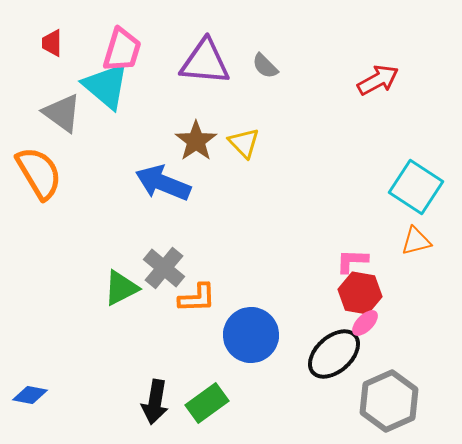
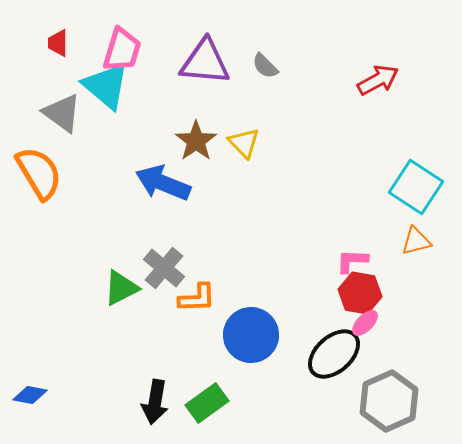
red trapezoid: moved 6 px right
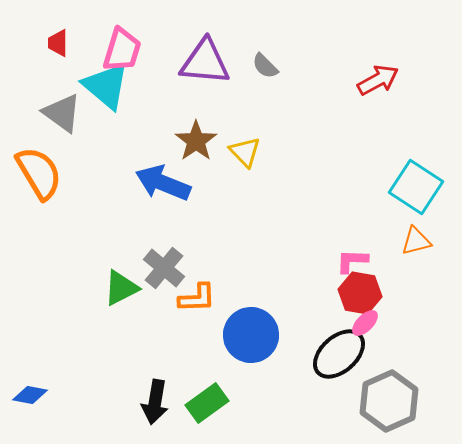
yellow triangle: moved 1 px right, 9 px down
black ellipse: moved 5 px right
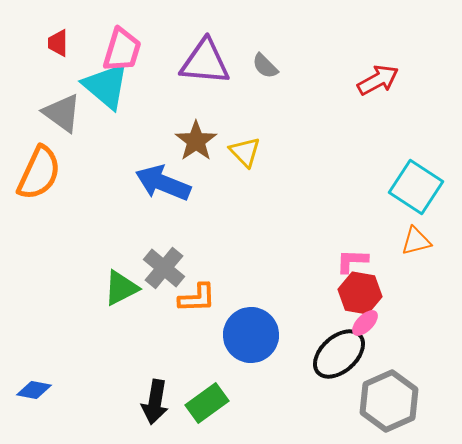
orange semicircle: rotated 56 degrees clockwise
blue diamond: moved 4 px right, 5 px up
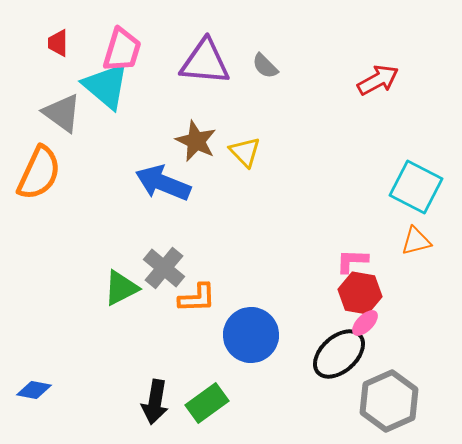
brown star: rotated 12 degrees counterclockwise
cyan square: rotated 6 degrees counterclockwise
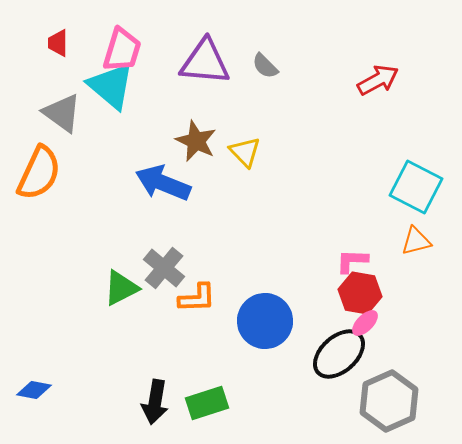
cyan triangle: moved 5 px right
blue circle: moved 14 px right, 14 px up
green rectangle: rotated 18 degrees clockwise
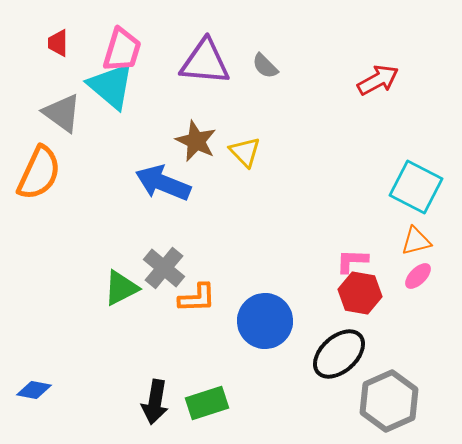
pink ellipse: moved 53 px right, 47 px up
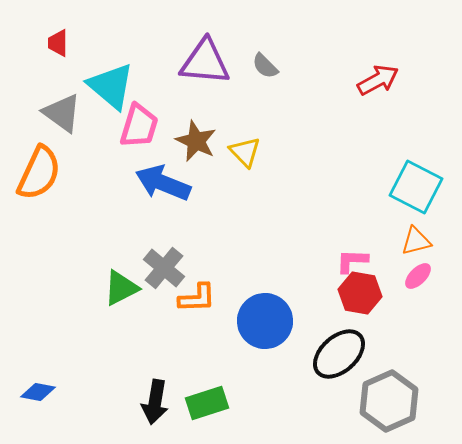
pink trapezoid: moved 17 px right, 76 px down
blue diamond: moved 4 px right, 2 px down
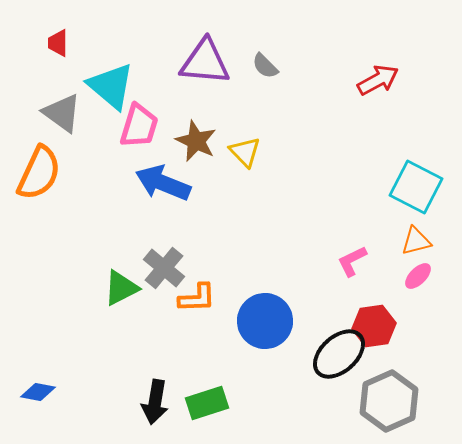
pink L-shape: rotated 28 degrees counterclockwise
red hexagon: moved 14 px right, 33 px down; rotated 18 degrees counterclockwise
